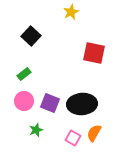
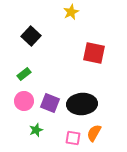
pink square: rotated 21 degrees counterclockwise
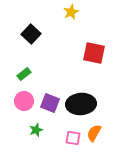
black square: moved 2 px up
black ellipse: moved 1 px left
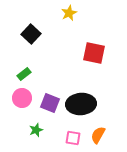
yellow star: moved 2 px left, 1 px down
pink circle: moved 2 px left, 3 px up
orange semicircle: moved 4 px right, 2 px down
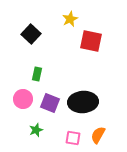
yellow star: moved 1 px right, 6 px down
red square: moved 3 px left, 12 px up
green rectangle: moved 13 px right; rotated 40 degrees counterclockwise
pink circle: moved 1 px right, 1 px down
black ellipse: moved 2 px right, 2 px up
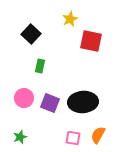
green rectangle: moved 3 px right, 8 px up
pink circle: moved 1 px right, 1 px up
green star: moved 16 px left, 7 px down
